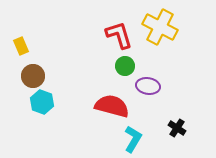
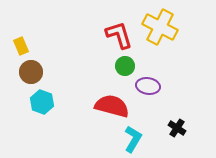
brown circle: moved 2 px left, 4 px up
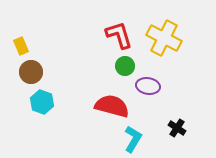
yellow cross: moved 4 px right, 11 px down
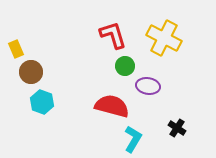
red L-shape: moved 6 px left
yellow rectangle: moved 5 px left, 3 px down
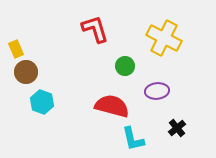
red L-shape: moved 18 px left, 6 px up
brown circle: moved 5 px left
purple ellipse: moved 9 px right, 5 px down; rotated 15 degrees counterclockwise
black cross: rotated 18 degrees clockwise
cyan L-shape: rotated 136 degrees clockwise
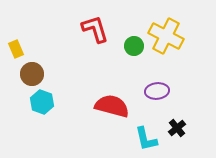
yellow cross: moved 2 px right, 2 px up
green circle: moved 9 px right, 20 px up
brown circle: moved 6 px right, 2 px down
cyan L-shape: moved 13 px right
